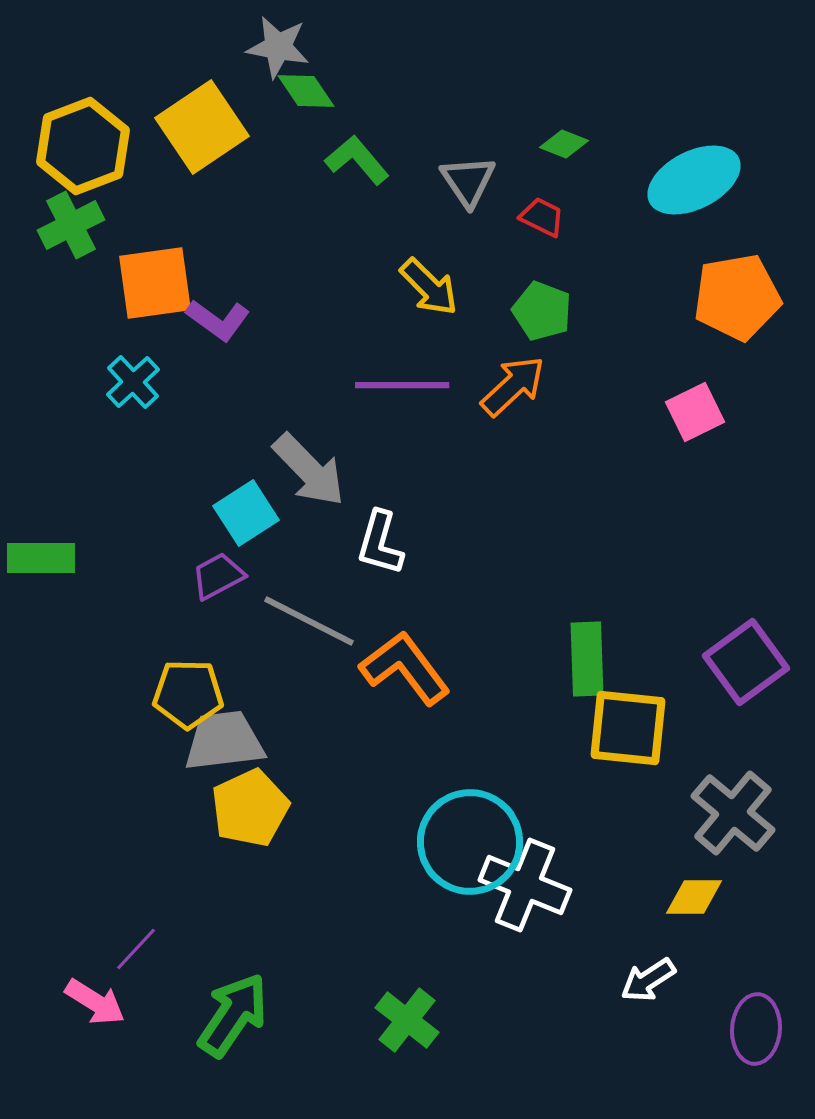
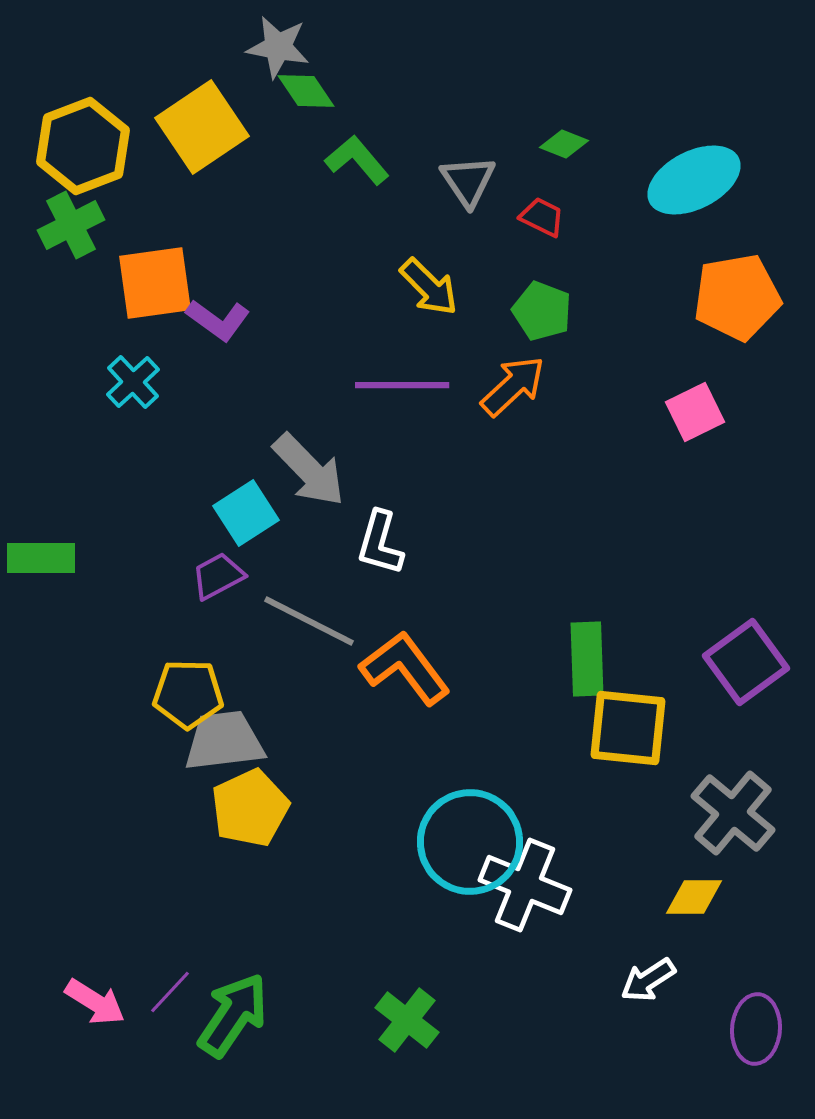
purple line at (136, 949): moved 34 px right, 43 px down
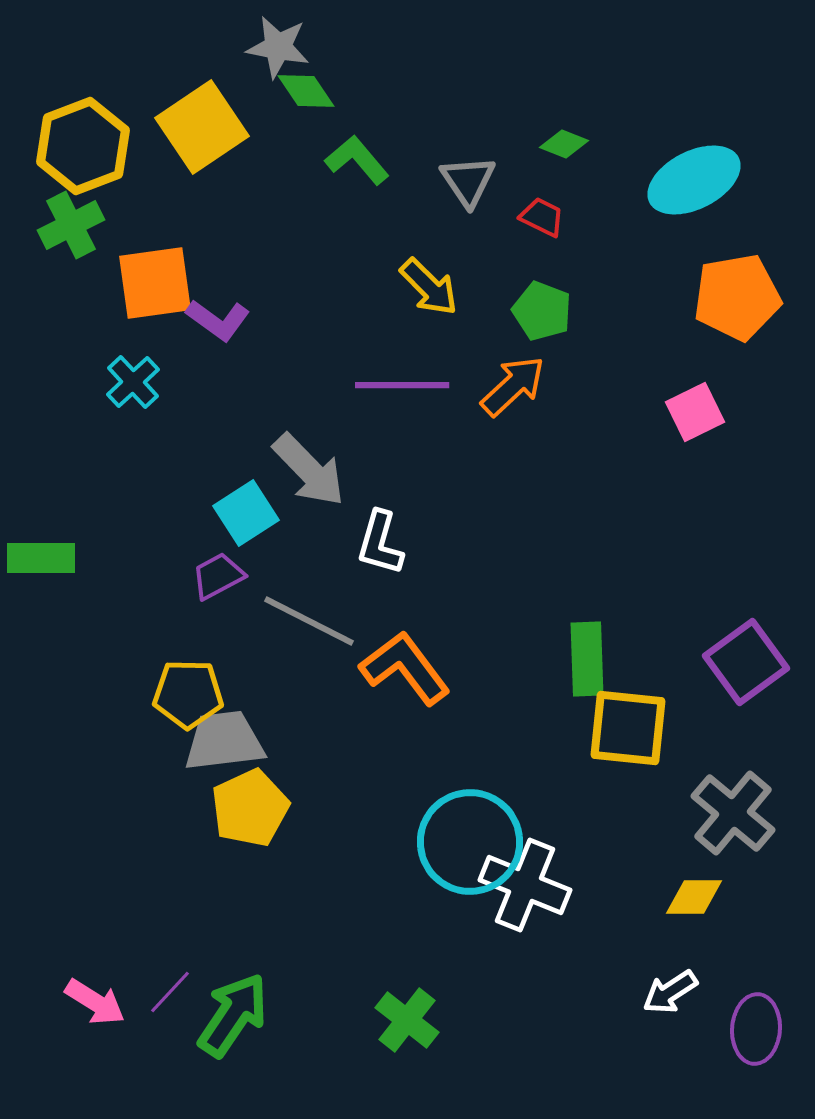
white arrow at (648, 980): moved 22 px right, 12 px down
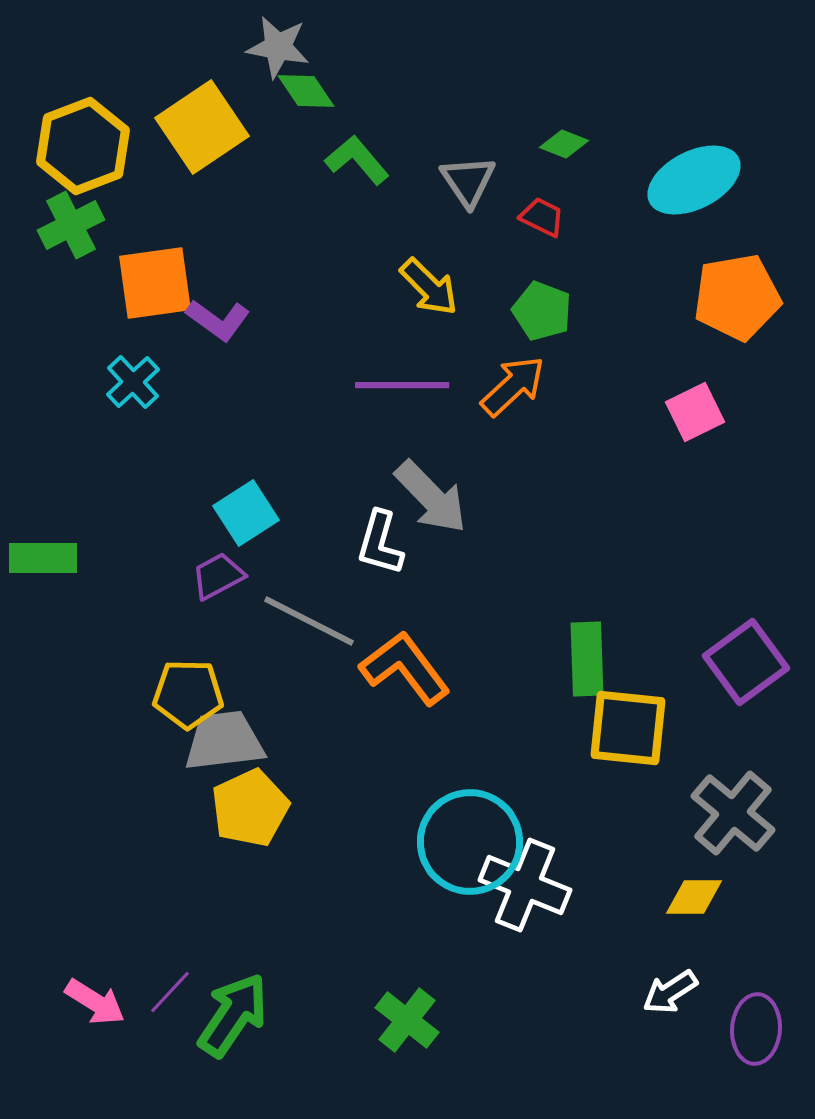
gray arrow at (309, 470): moved 122 px right, 27 px down
green rectangle at (41, 558): moved 2 px right
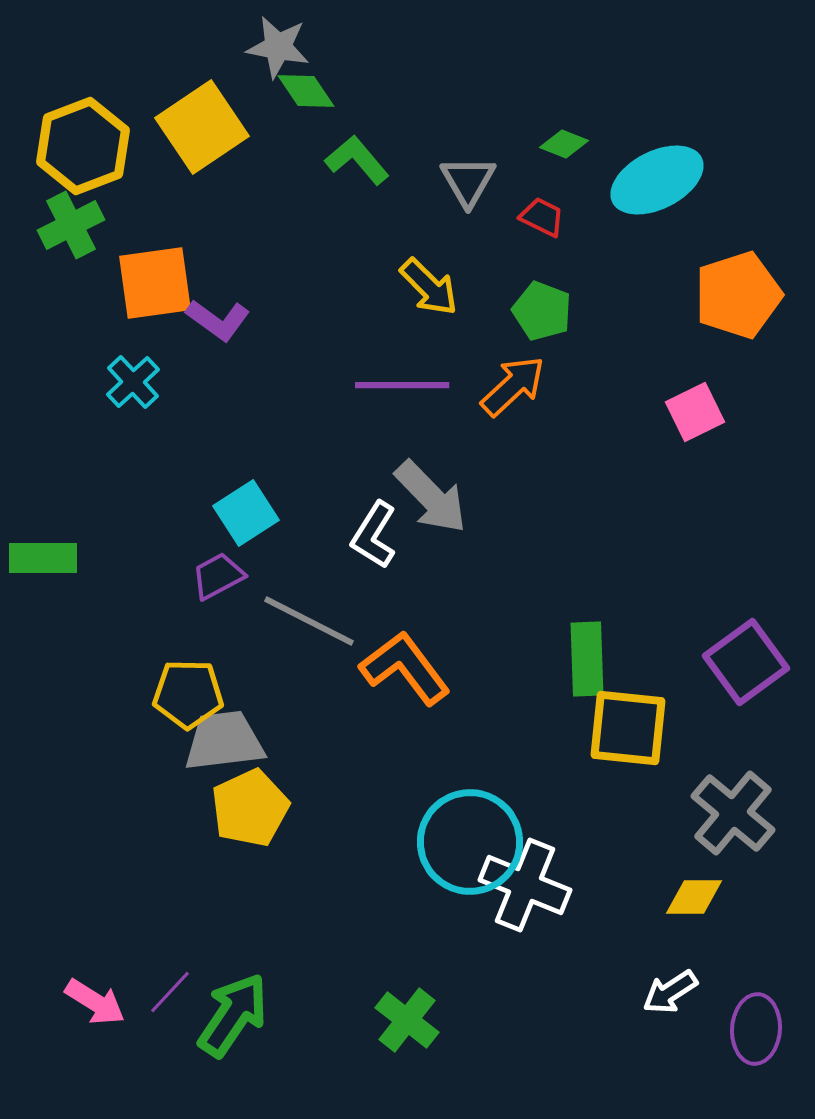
cyan ellipse at (694, 180): moved 37 px left
gray triangle at (468, 181): rotated 4 degrees clockwise
orange pentagon at (737, 297): moved 1 px right, 2 px up; rotated 8 degrees counterclockwise
white L-shape at (380, 543): moved 6 px left, 8 px up; rotated 16 degrees clockwise
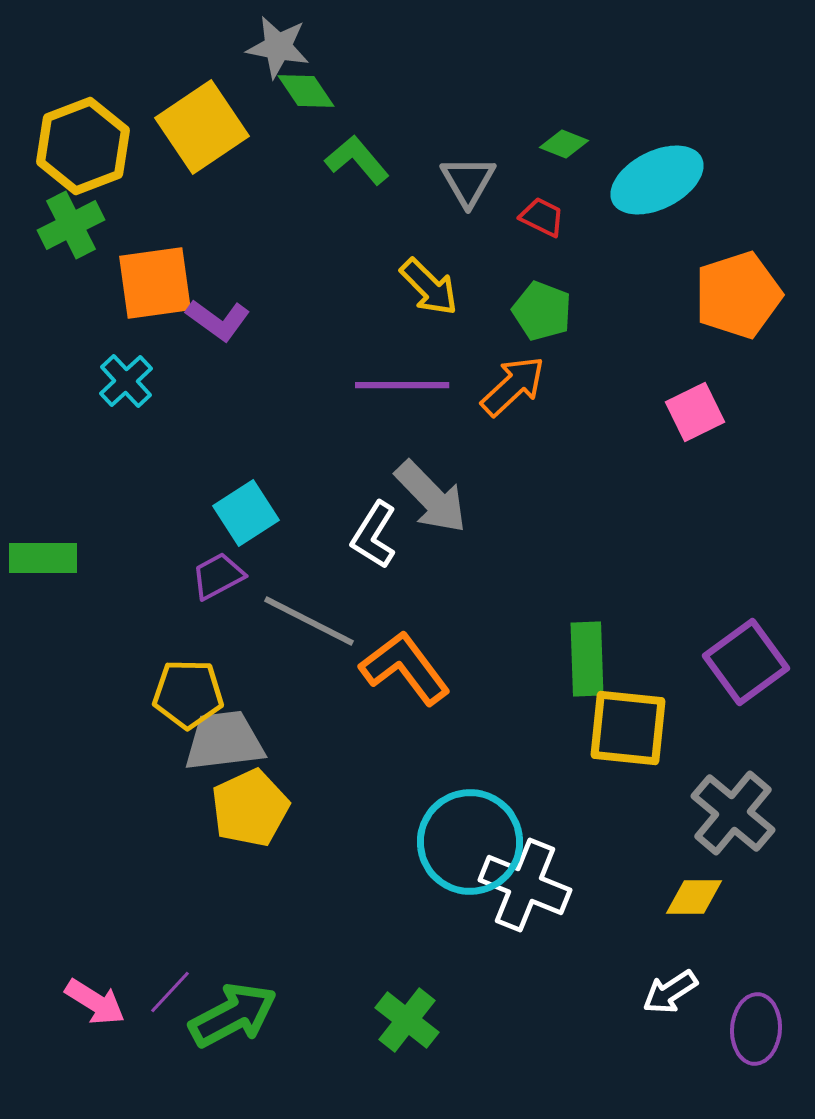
cyan cross at (133, 382): moved 7 px left, 1 px up
green arrow at (233, 1015): rotated 28 degrees clockwise
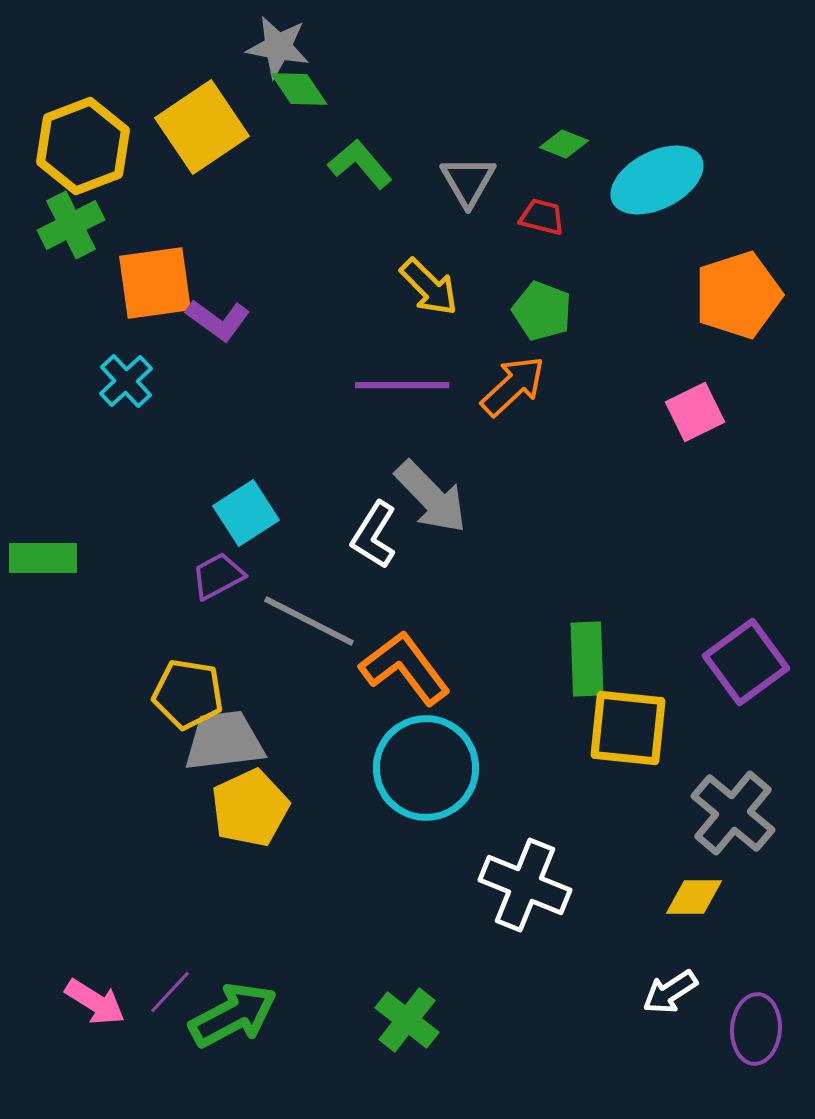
green diamond at (306, 91): moved 7 px left, 2 px up
green L-shape at (357, 160): moved 3 px right, 4 px down
red trapezoid at (542, 217): rotated 12 degrees counterclockwise
yellow pentagon at (188, 694): rotated 8 degrees clockwise
cyan circle at (470, 842): moved 44 px left, 74 px up
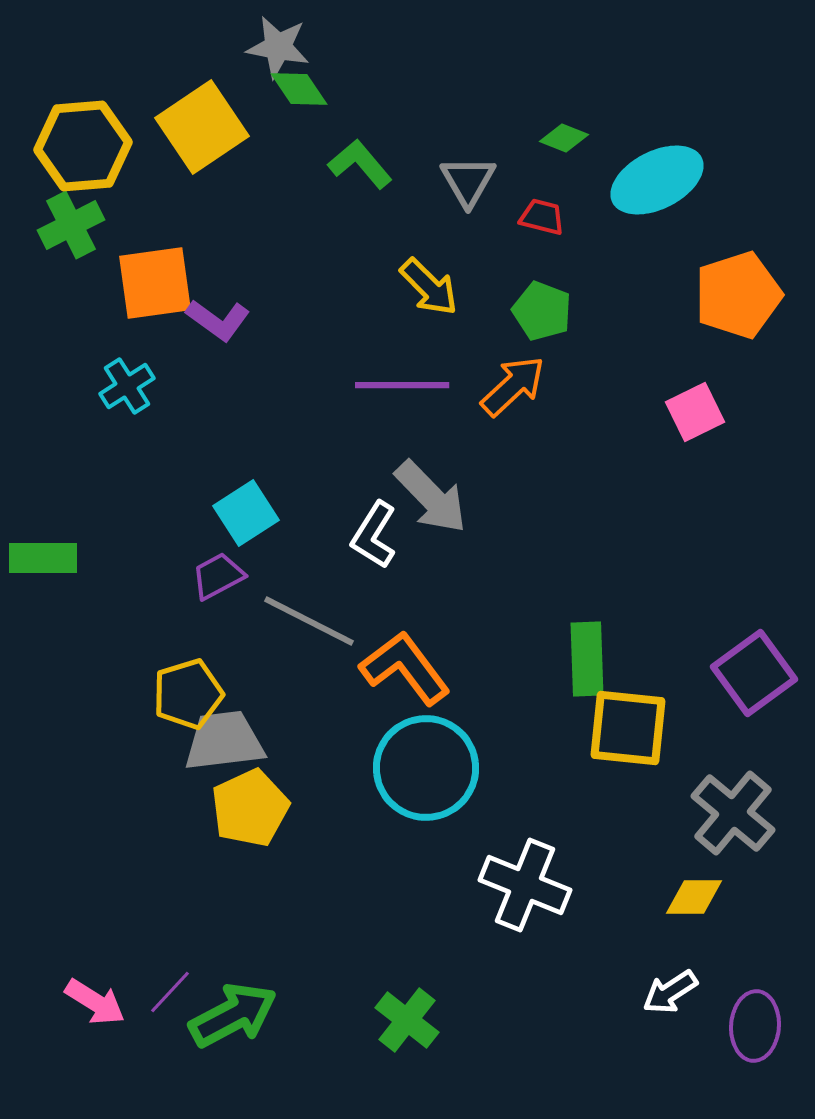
green diamond at (564, 144): moved 6 px up
yellow hexagon at (83, 146): rotated 16 degrees clockwise
cyan cross at (126, 381): moved 1 px right, 5 px down; rotated 10 degrees clockwise
purple square at (746, 662): moved 8 px right, 11 px down
yellow pentagon at (188, 694): rotated 26 degrees counterclockwise
purple ellipse at (756, 1029): moved 1 px left, 3 px up
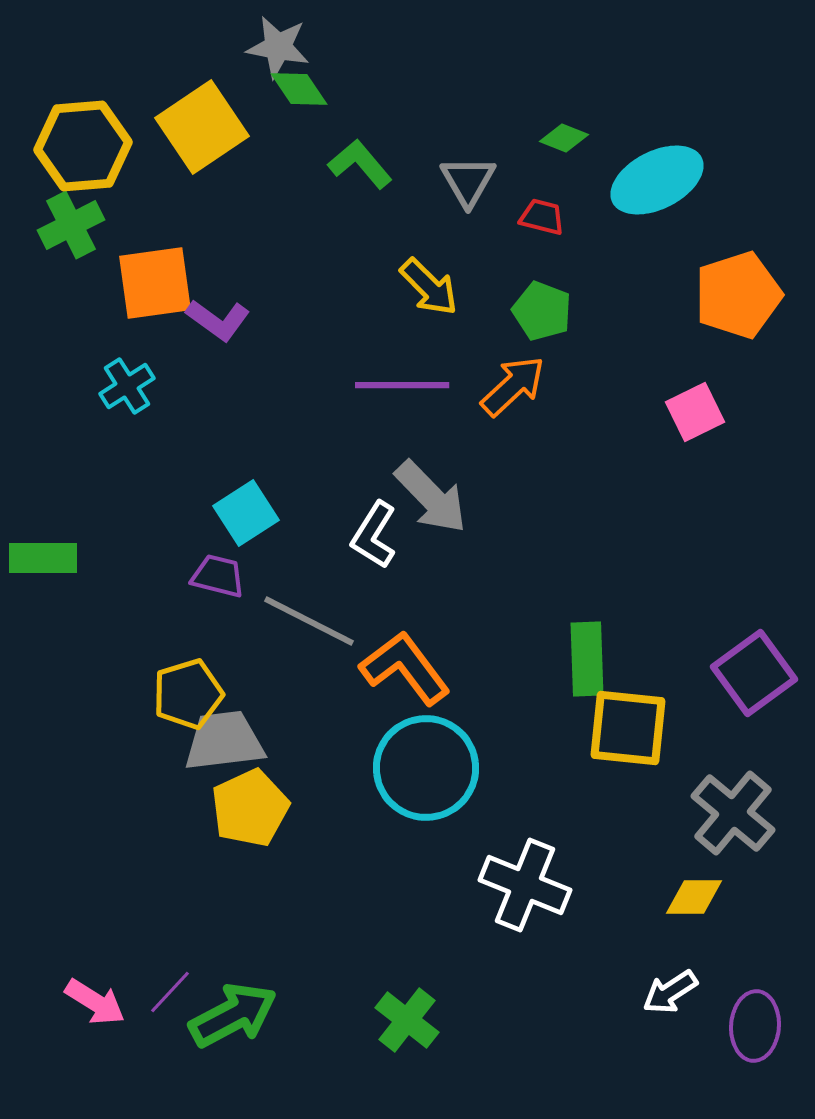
purple trapezoid at (218, 576): rotated 42 degrees clockwise
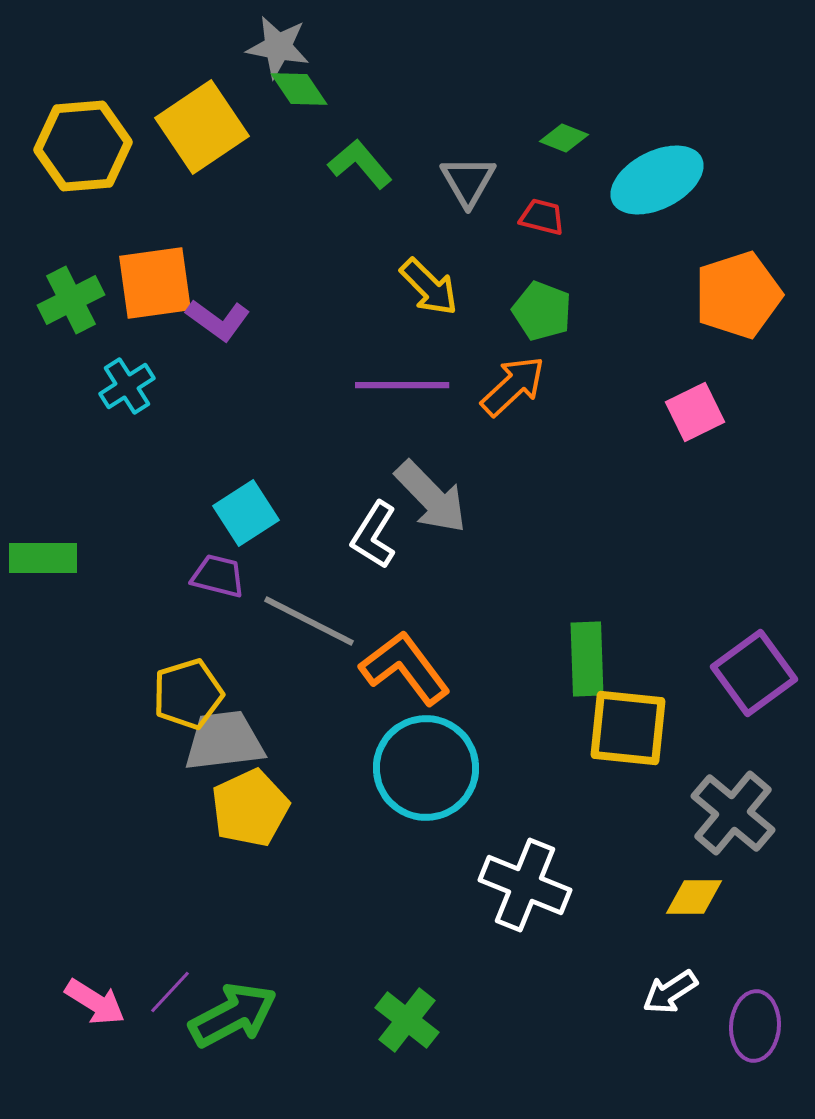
green cross at (71, 225): moved 75 px down
